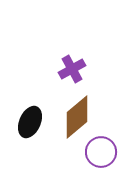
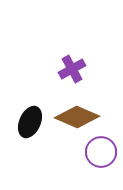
brown diamond: rotated 63 degrees clockwise
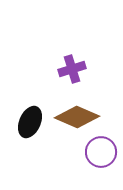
purple cross: rotated 12 degrees clockwise
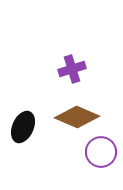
black ellipse: moved 7 px left, 5 px down
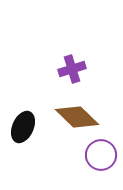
brown diamond: rotated 21 degrees clockwise
purple circle: moved 3 px down
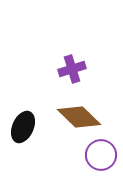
brown diamond: moved 2 px right
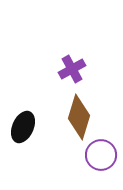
purple cross: rotated 12 degrees counterclockwise
brown diamond: rotated 63 degrees clockwise
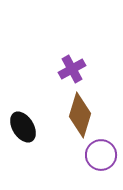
brown diamond: moved 1 px right, 2 px up
black ellipse: rotated 56 degrees counterclockwise
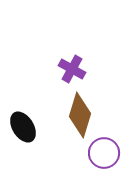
purple cross: rotated 32 degrees counterclockwise
purple circle: moved 3 px right, 2 px up
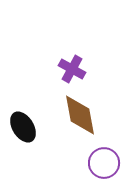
brown diamond: rotated 27 degrees counterclockwise
purple circle: moved 10 px down
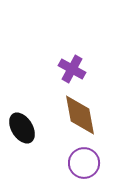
black ellipse: moved 1 px left, 1 px down
purple circle: moved 20 px left
